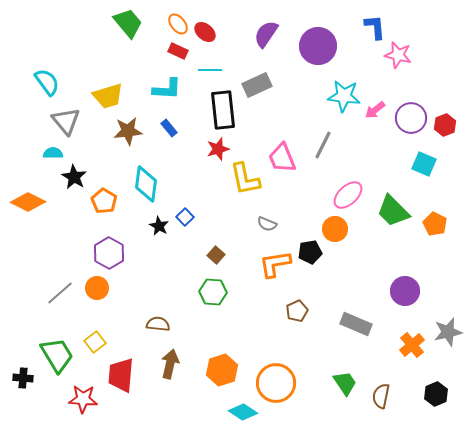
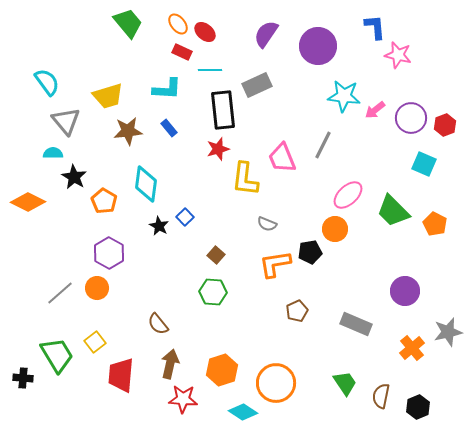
red rectangle at (178, 51): moved 4 px right, 1 px down
yellow L-shape at (245, 179): rotated 18 degrees clockwise
brown semicircle at (158, 324): rotated 135 degrees counterclockwise
orange cross at (412, 345): moved 3 px down
black hexagon at (436, 394): moved 18 px left, 13 px down
red star at (83, 399): moved 100 px right
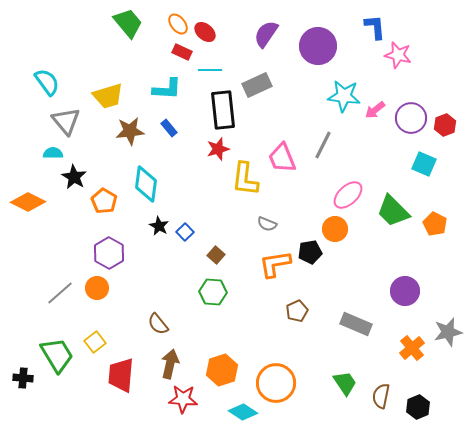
brown star at (128, 131): moved 2 px right
blue square at (185, 217): moved 15 px down
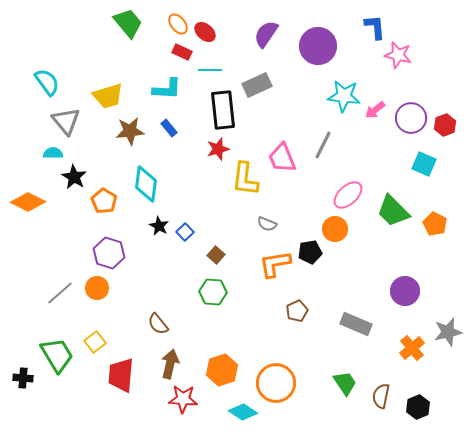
purple hexagon at (109, 253): rotated 12 degrees counterclockwise
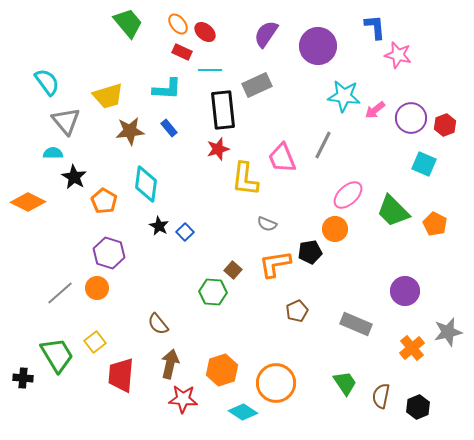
brown square at (216, 255): moved 17 px right, 15 px down
